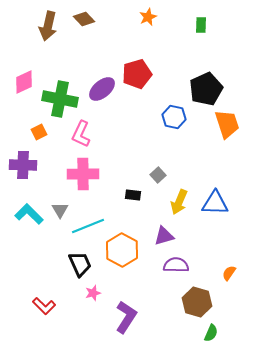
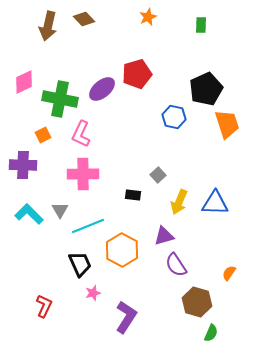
orange square: moved 4 px right, 3 px down
purple semicircle: rotated 125 degrees counterclockwise
red L-shape: rotated 110 degrees counterclockwise
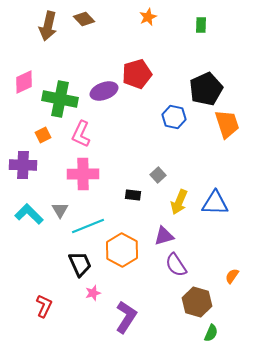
purple ellipse: moved 2 px right, 2 px down; rotated 20 degrees clockwise
orange semicircle: moved 3 px right, 3 px down
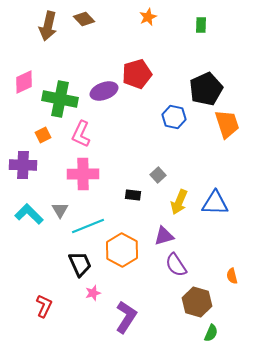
orange semicircle: rotated 49 degrees counterclockwise
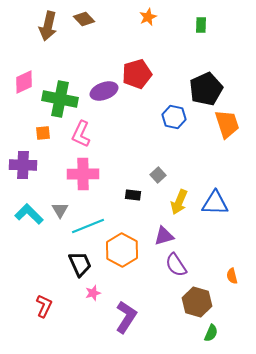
orange square: moved 2 px up; rotated 21 degrees clockwise
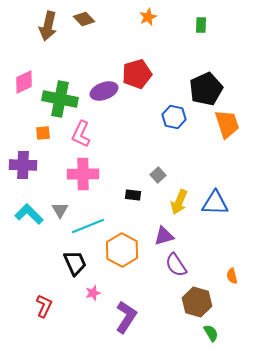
black trapezoid: moved 5 px left, 1 px up
green semicircle: rotated 54 degrees counterclockwise
